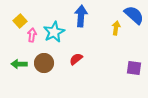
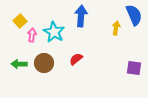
blue semicircle: rotated 25 degrees clockwise
cyan star: rotated 15 degrees counterclockwise
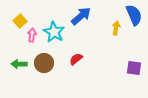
blue arrow: rotated 45 degrees clockwise
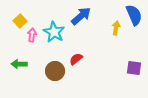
brown circle: moved 11 px right, 8 px down
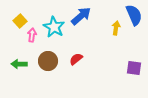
cyan star: moved 5 px up
brown circle: moved 7 px left, 10 px up
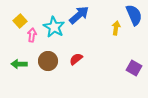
blue arrow: moved 2 px left, 1 px up
purple square: rotated 21 degrees clockwise
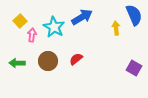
blue arrow: moved 3 px right, 2 px down; rotated 10 degrees clockwise
yellow arrow: rotated 16 degrees counterclockwise
green arrow: moved 2 px left, 1 px up
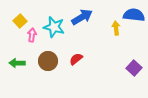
blue semicircle: rotated 60 degrees counterclockwise
cyan star: rotated 15 degrees counterclockwise
purple square: rotated 14 degrees clockwise
